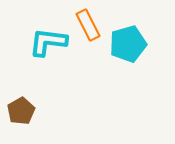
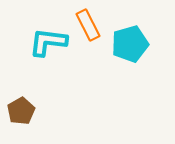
cyan pentagon: moved 2 px right
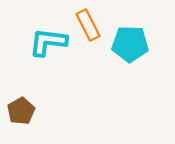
cyan pentagon: rotated 18 degrees clockwise
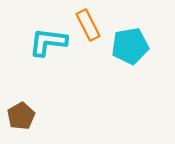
cyan pentagon: moved 2 px down; rotated 12 degrees counterclockwise
brown pentagon: moved 5 px down
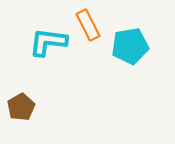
brown pentagon: moved 9 px up
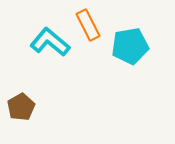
cyan L-shape: moved 2 px right; rotated 33 degrees clockwise
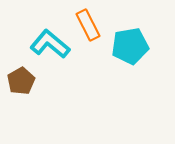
cyan L-shape: moved 2 px down
brown pentagon: moved 26 px up
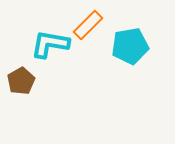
orange rectangle: rotated 72 degrees clockwise
cyan L-shape: rotated 30 degrees counterclockwise
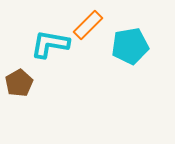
brown pentagon: moved 2 px left, 2 px down
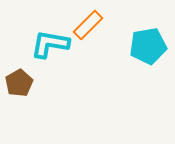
cyan pentagon: moved 18 px right
